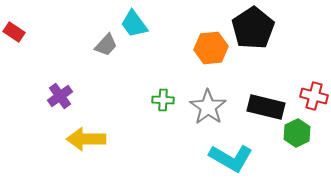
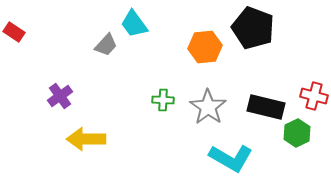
black pentagon: rotated 18 degrees counterclockwise
orange hexagon: moved 6 px left, 1 px up
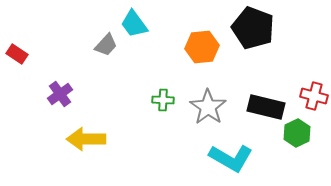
red rectangle: moved 3 px right, 22 px down
orange hexagon: moved 3 px left
purple cross: moved 2 px up
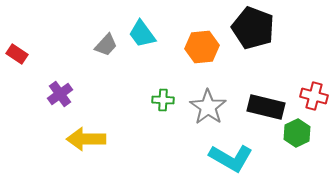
cyan trapezoid: moved 8 px right, 10 px down
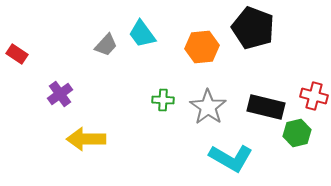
green hexagon: rotated 12 degrees clockwise
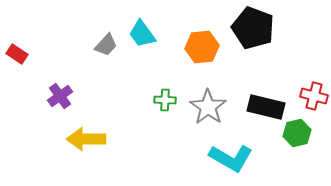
purple cross: moved 2 px down
green cross: moved 2 px right
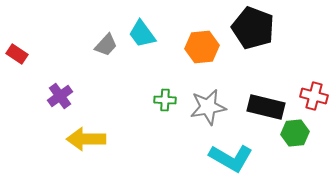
gray star: rotated 27 degrees clockwise
green hexagon: moved 2 px left; rotated 8 degrees clockwise
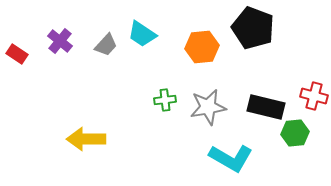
cyan trapezoid: rotated 20 degrees counterclockwise
purple cross: moved 55 px up; rotated 15 degrees counterclockwise
green cross: rotated 10 degrees counterclockwise
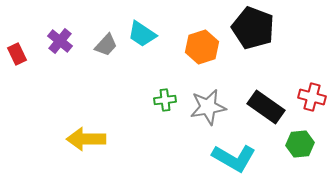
orange hexagon: rotated 12 degrees counterclockwise
red rectangle: rotated 30 degrees clockwise
red cross: moved 2 px left, 1 px down
black rectangle: rotated 21 degrees clockwise
green hexagon: moved 5 px right, 11 px down
cyan L-shape: moved 3 px right
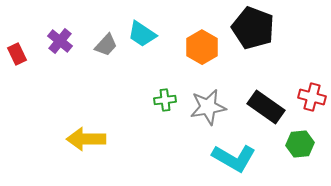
orange hexagon: rotated 12 degrees counterclockwise
